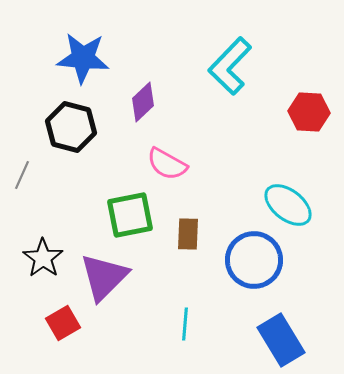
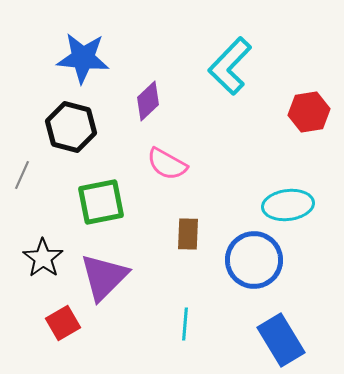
purple diamond: moved 5 px right, 1 px up
red hexagon: rotated 12 degrees counterclockwise
cyan ellipse: rotated 45 degrees counterclockwise
green square: moved 29 px left, 13 px up
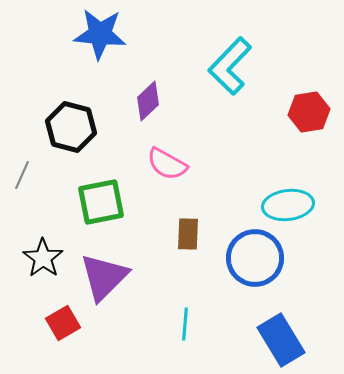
blue star: moved 17 px right, 24 px up
blue circle: moved 1 px right, 2 px up
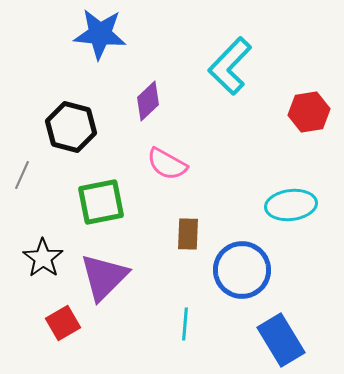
cyan ellipse: moved 3 px right
blue circle: moved 13 px left, 12 px down
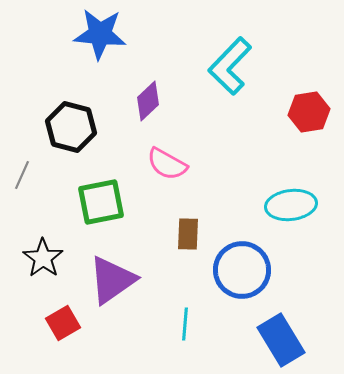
purple triangle: moved 8 px right, 3 px down; rotated 10 degrees clockwise
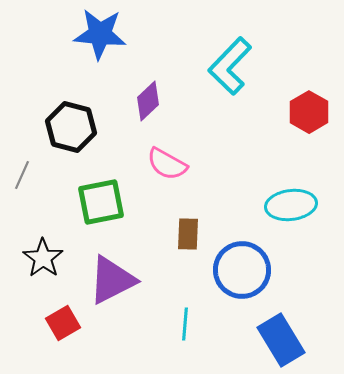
red hexagon: rotated 21 degrees counterclockwise
purple triangle: rotated 8 degrees clockwise
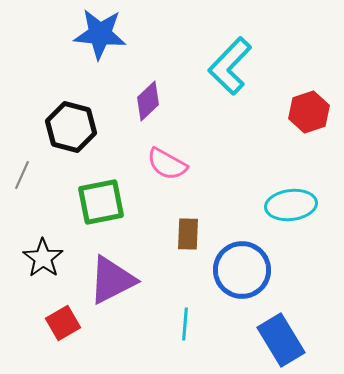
red hexagon: rotated 12 degrees clockwise
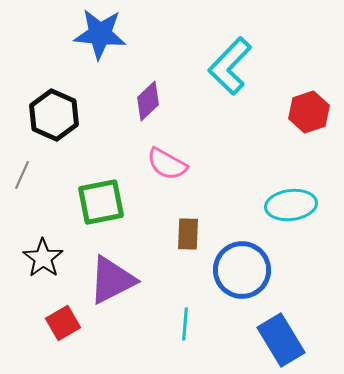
black hexagon: moved 17 px left, 12 px up; rotated 9 degrees clockwise
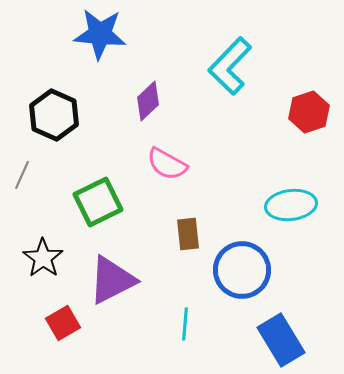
green square: moved 3 px left; rotated 15 degrees counterclockwise
brown rectangle: rotated 8 degrees counterclockwise
